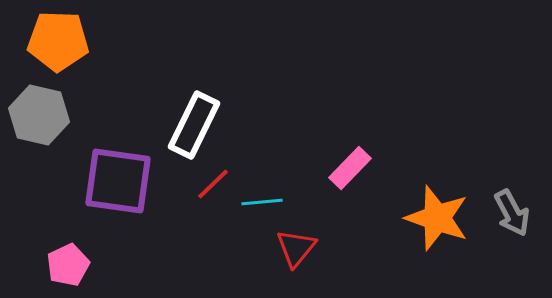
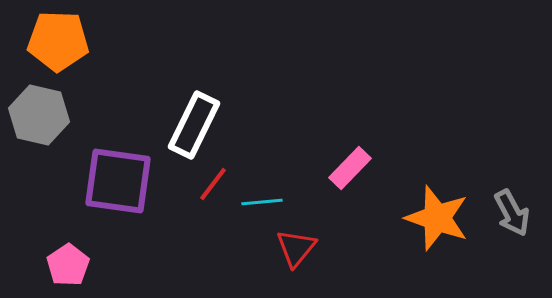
red line: rotated 9 degrees counterclockwise
pink pentagon: rotated 9 degrees counterclockwise
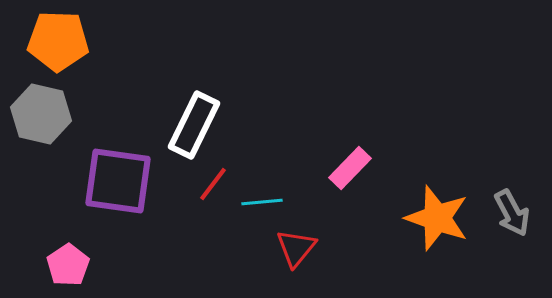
gray hexagon: moved 2 px right, 1 px up
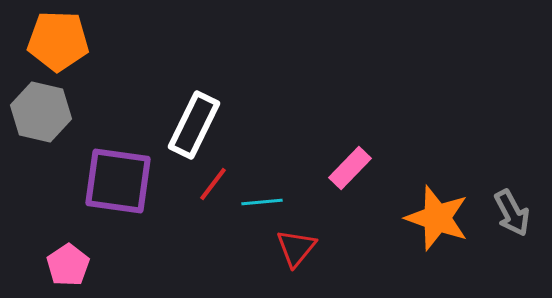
gray hexagon: moved 2 px up
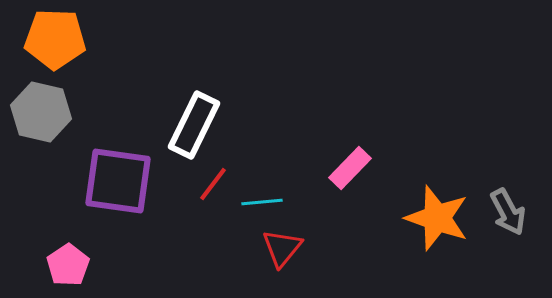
orange pentagon: moved 3 px left, 2 px up
gray arrow: moved 4 px left, 1 px up
red triangle: moved 14 px left
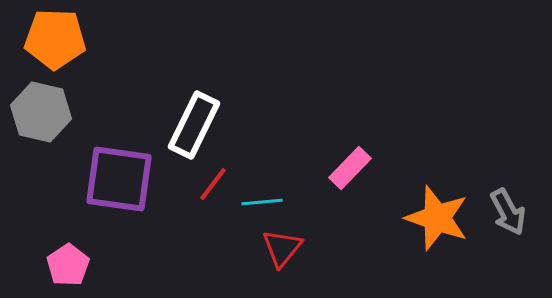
purple square: moved 1 px right, 2 px up
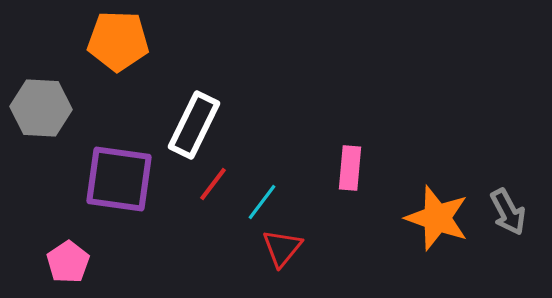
orange pentagon: moved 63 px right, 2 px down
gray hexagon: moved 4 px up; rotated 10 degrees counterclockwise
pink rectangle: rotated 39 degrees counterclockwise
cyan line: rotated 48 degrees counterclockwise
pink pentagon: moved 3 px up
